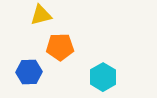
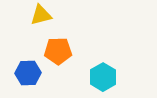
orange pentagon: moved 2 px left, 4 px down
blue hexagon: moved 1 px left, 1 px down
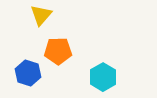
yellow triangle: rotated 35 degrees counterclockwise
blue hexagon: rotated 20 degrees clockwise
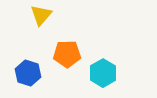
orange pentagon: moved 9 px right, 3 px down
cyan hexagon: moved 4 px up
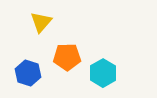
yellow triangle: moved 7 px down
orange pentagon: moved 3 px down
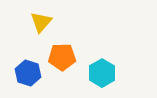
orange pentagon: moved 5 px left
cyan hexagon: moved 1 px left
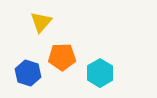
cyan hexagon: moved 2 px left
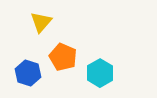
orange pentagon: moved 1 px right; rotated 24 degrees clockwise
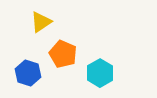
yellow triangle: rotated 15 degrees clockwise
orange pentagon: moved 3 px up
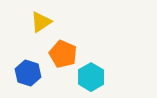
cyan hexagon: moved 9 px left, 4 px down
